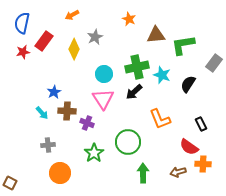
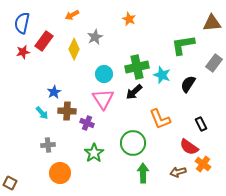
brown triangle: moved 56 px right, 12 px up
green circle: moved 5 px right, 1 px down
orange cross: rotated 35 degrees clockwise
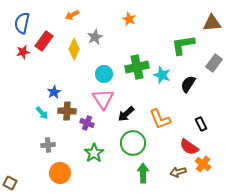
black arrow: moved 8 px left, 22 px down
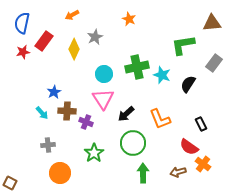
purple cross: moved 1 px left, 1 px up
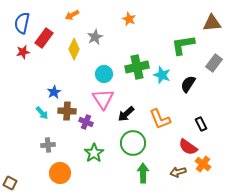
red rectangle: moved 3 px up
red semicircle: moved 1 px left
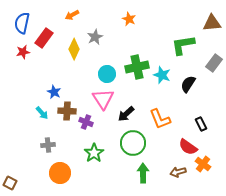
cyan circle: moved 3 px right
blue star: rotated 16 degrees counterclockwise
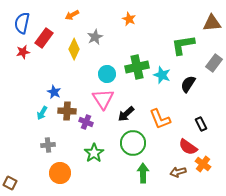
cyan arrow: rotated 72 degrees clockwise
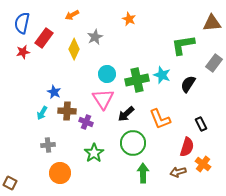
green cross: moved 13 px down
red semicircle: moved 1 px left; rotated 108 degrees counterclockwise
